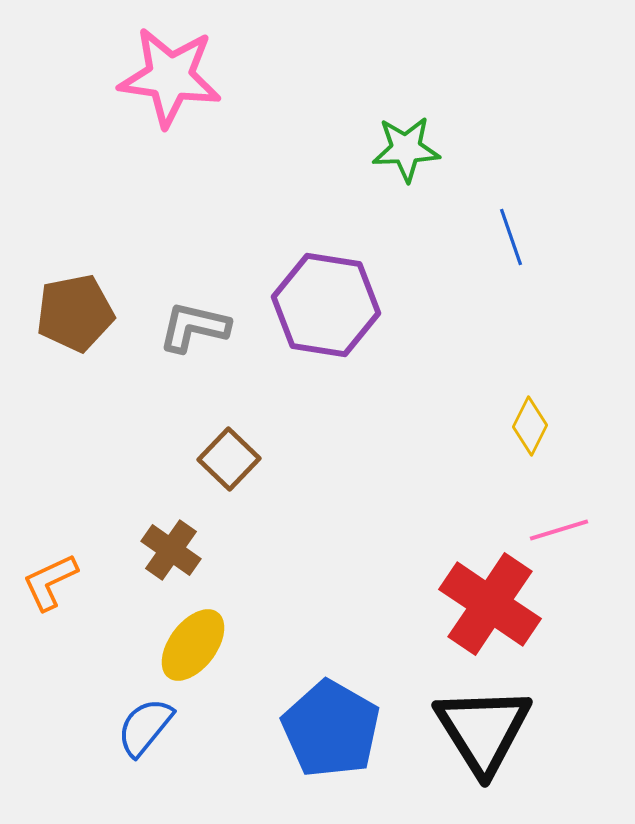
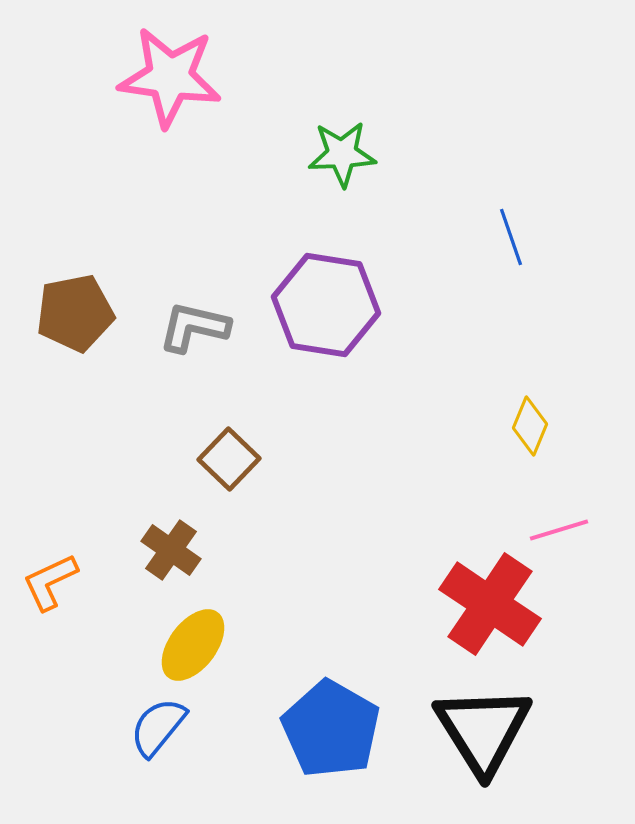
green star: moved 64 px left, 5 px down
yellow diamond: rotated 4 degrees counterclockwise
blue semicircle: moved 13 px right
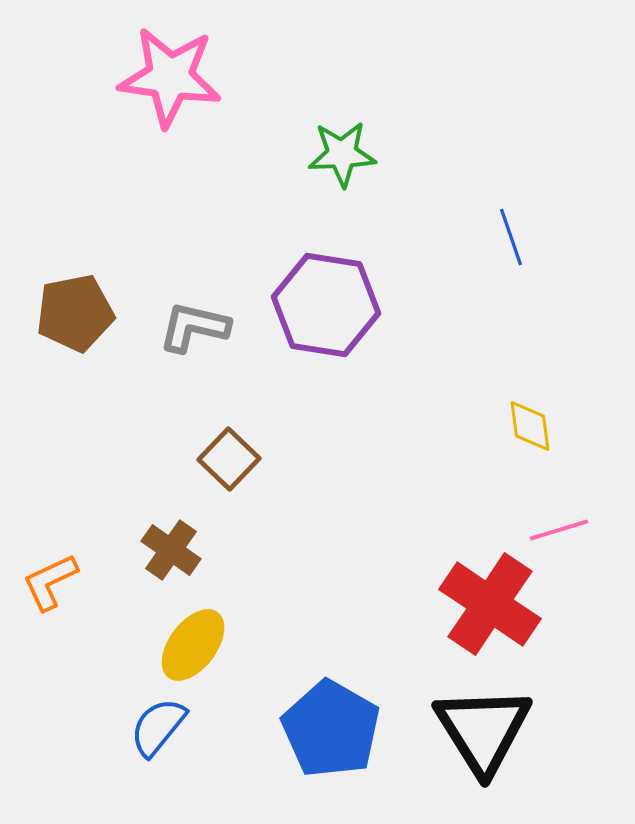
yellow diamond: rotated 30 degrees counterclockwise
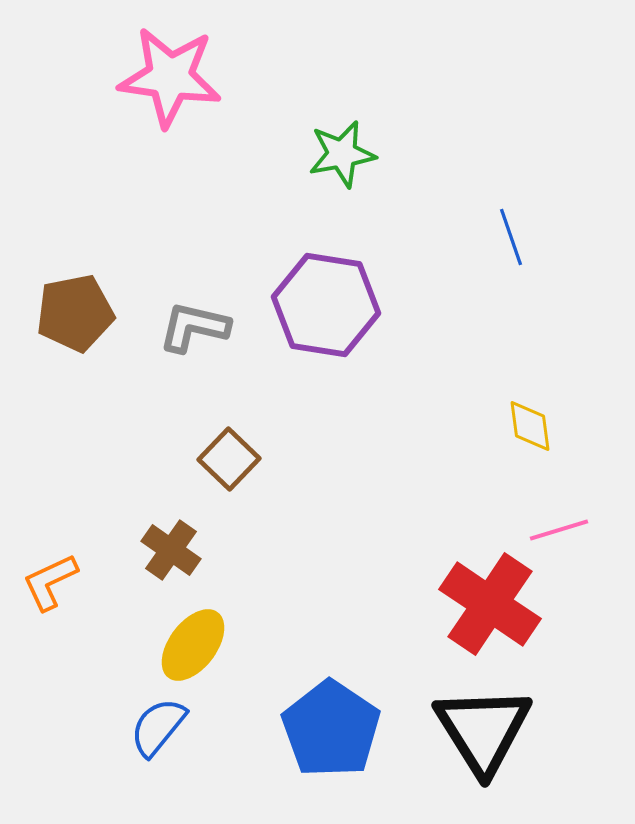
green star: rotated 8 degrees counterclockwise
blue pentagon: rotated 4 degrees clockwise
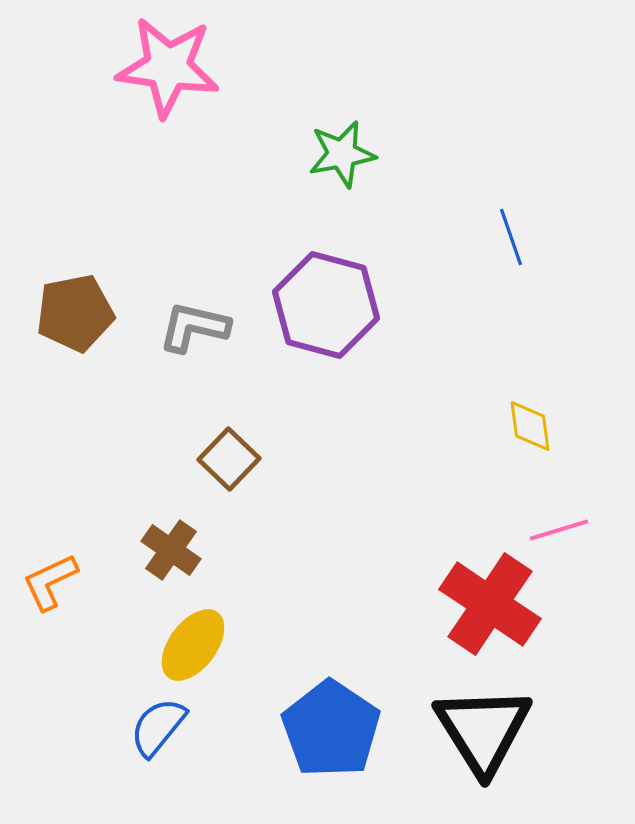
pink star: moved 2 px left, 10 px up
purple hexagon: rotated 6 degrees clockwise
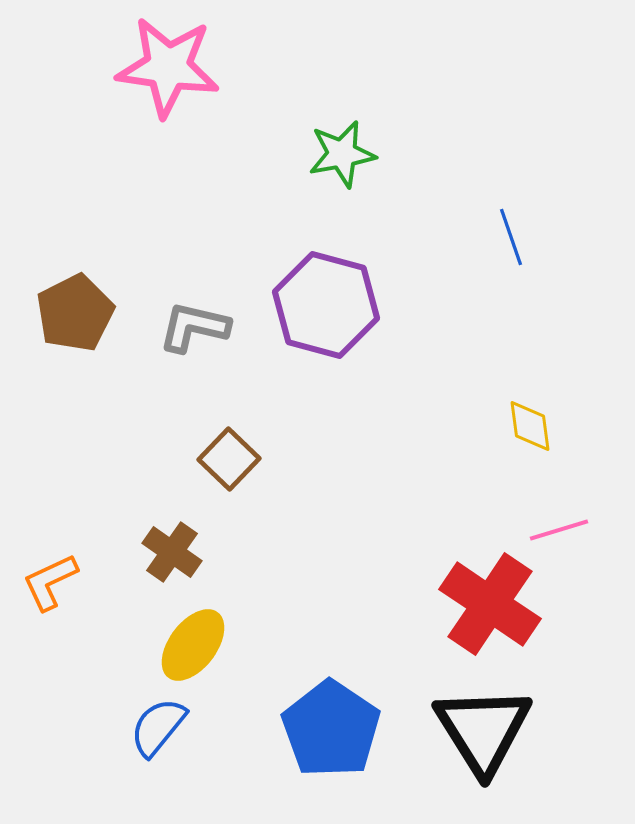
brown pentagon: rotated 16 degrees counterclockwise
brown cross: moved 1 px right, 2 px down
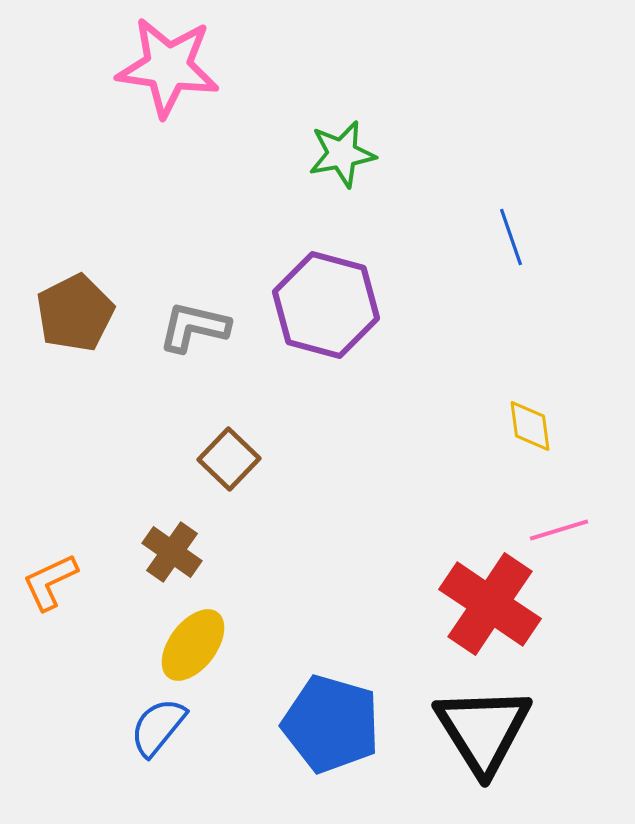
blue pentagon: moved 5 px up; rotated 18 degrees counterclockwise
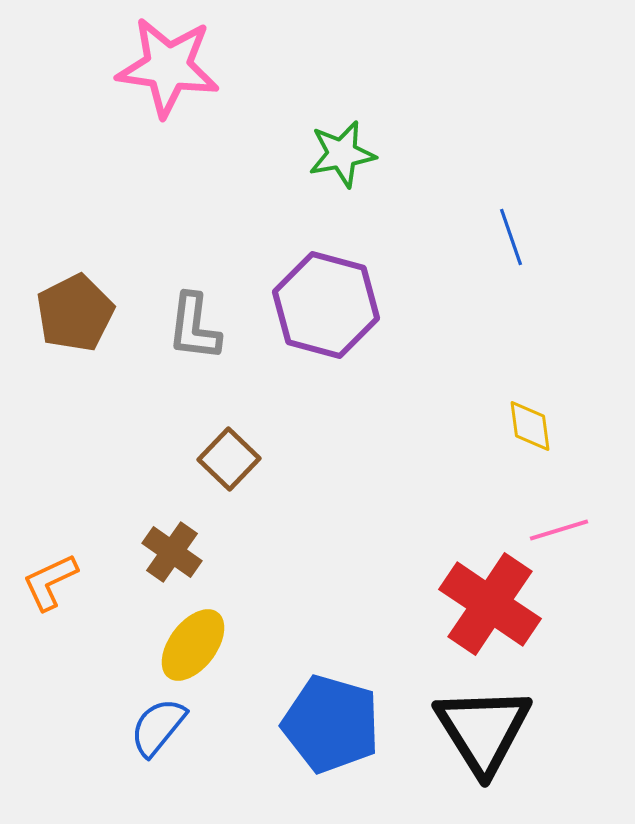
gray L-shape: rotated 96 degrees counterclockwise
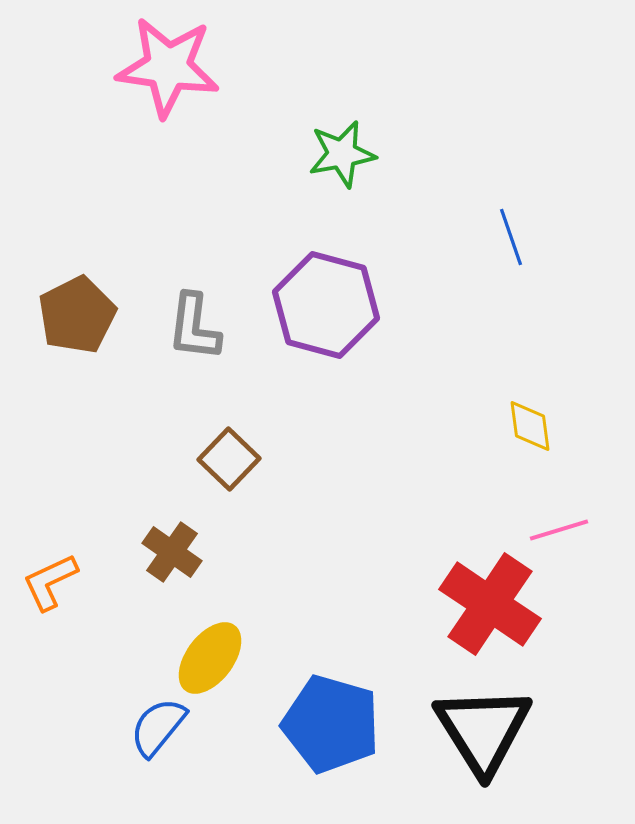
brown pentagon: moved 2 px right, 2 px down
yellow ellipse: moved 17 px right, 13 px down
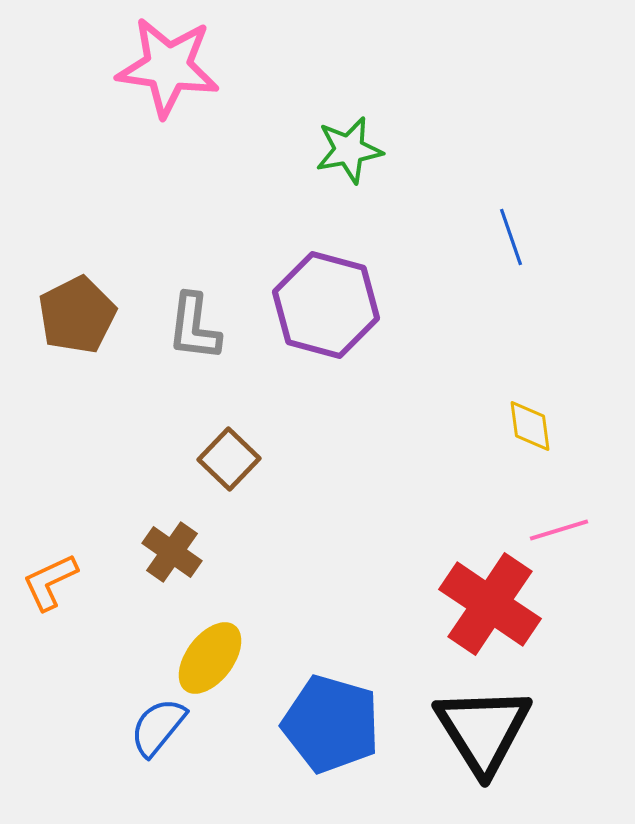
green star: moved 7 px right, 4 px up
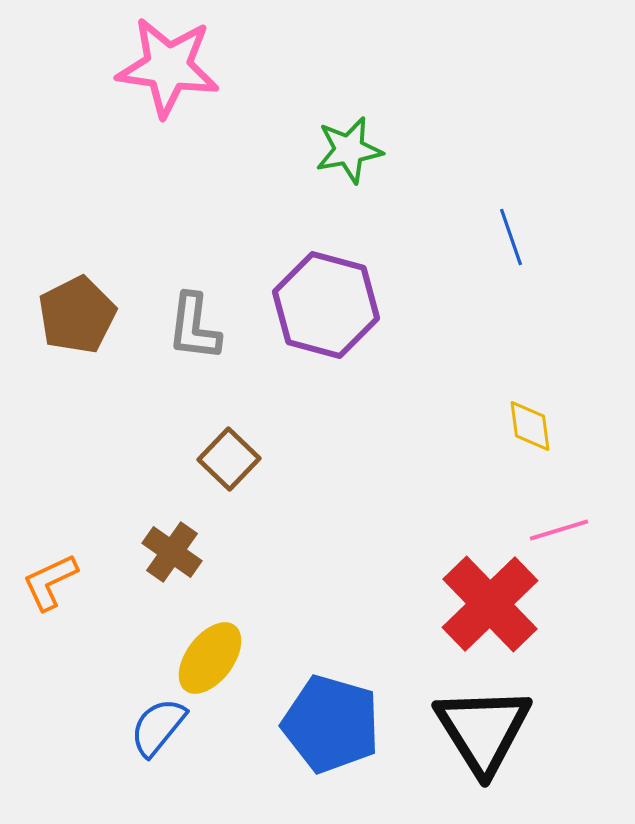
red cross: rotated 12 degrees clockwise
